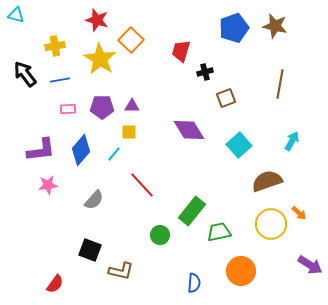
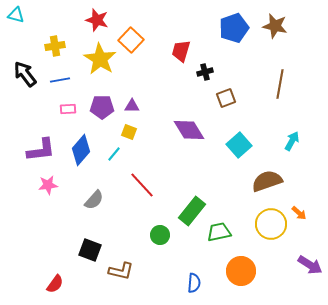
yellow square: rotated 21 degrees clockwise
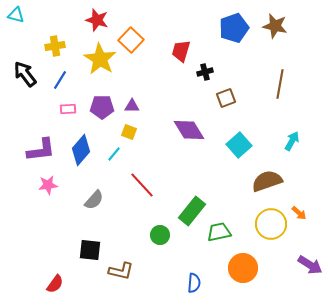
blue line: rotated 48 degrees counterclockwise
black square: rotated 15 degrees counterclockwise
orange circle: moved 2 px right, 3 px up
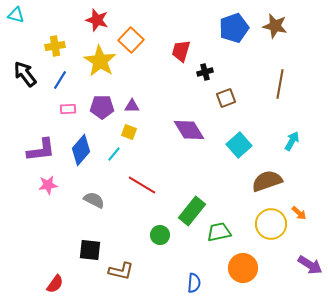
yellow star: moved 2 px down
red line: rotated 16 degrees counterclockwise
gray semicircle: rotated 105 degrees counterclockwise
